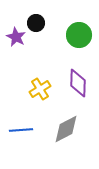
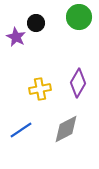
green circle: moved 18 px up
purple diamond: rotated 28 degrees clockwise
yellow cross: rotated 20 degrees clockwise
blue line: rotated 30 degrees counterclockwise
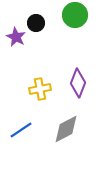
green circle: moved 4 px left, 2 px up
purple diamond: rotated 8 degrees counterclockwise
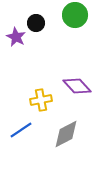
purple diamond: moved 1 px left, 3 px down; rotated 64 degrees counterclockwise
yellow cross: moved 1 px right, 11 px down
gray diamond: moved 5 px down
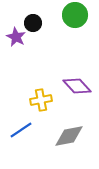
black circle: moved 3 px left
gray diamond: moved 3 px right, 2 px down; rotated 16 degrees clockwise
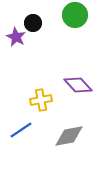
purple diamond: moved 1 px right, 1 px up
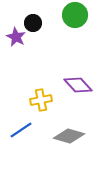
gray diamond: rotated 28 degrees clockwise
